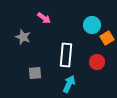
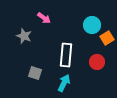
gray star: moved 1 px right, 1 px up
gray square: rotated 24 degrees clockwise
cyan arrow: moved 5 px left, 1 px up
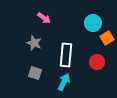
cyan circle: moved 1 px right, 2 px up
gray star: moved 10 px right, 7 px down
cyan arrow: moved 1 px up
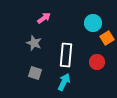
pink arrow: rotated 72 degrees counterclockwise
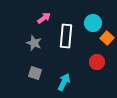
orange square: rotated 16 degrees counterclockwise
white rectangle: moved 19 px up
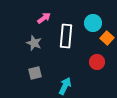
gray square: rotated 32 degrees counterclockwise
cyan arrow: moved 1 px right, 4 px down
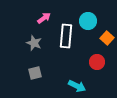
cyan circle: moved 5 px left, 2 px up
cyan arrow: moved 12 px right; rotated 90 degrees clockwise
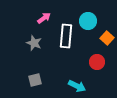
gray square: moved 7 px down
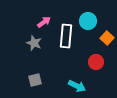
pink arrow: moved 4 px down
red circle: moved 1 px left
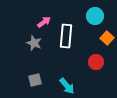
cyan circle: moved 7 px right, 5 px up
cyan arrow: moved 10 px left; rotated 24 degrees clockwise
